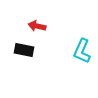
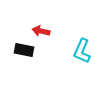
red arrow: moved 4 px right, 5 px down
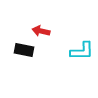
cyan L-shape: rotated 115 degrees counterclockwise
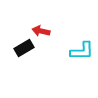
black rectangle: moved 2 px up; rotated 42 degrees counterclockwise
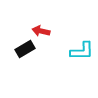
black rectangle: moved 1 px right, 1 px down
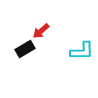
red arrow: rotated 54 degrees counterclockwise
